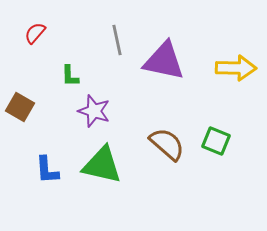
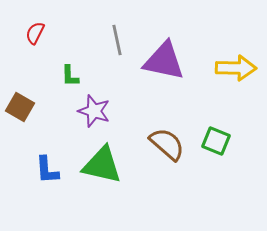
red semicircle: rotated 15 degrees counterclockwise
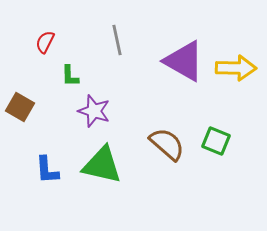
red semicircle: moved 10 px right, 9 px down
purple triangle: moved 20 px right; rotated 18 degrees clockwise
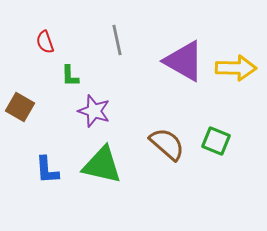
red semicircle: rotated 45 degrees counterclockwise
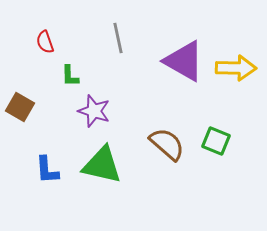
gray line: moved 1 px right, 2 px up
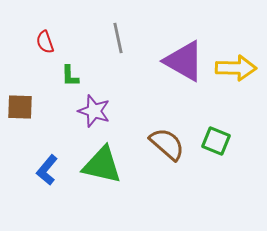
brown square: rotated 28 degrees counterclockwise
blue L-shape: rotated 44 degrees clockwise
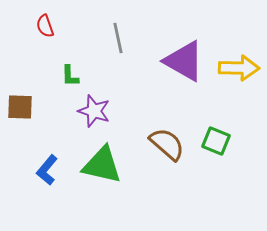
red semicircle: moved 16 px up
yellow arrow: moved 3 px right
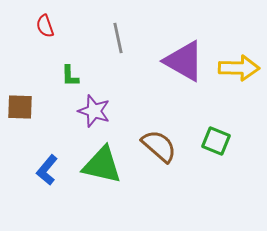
brown semicircle: moved 8 px left, 2 px down
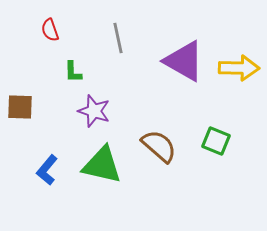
red semicircle: moved 5 px right, 4 px down
green L-shape: moved 3 px right, 4 px up
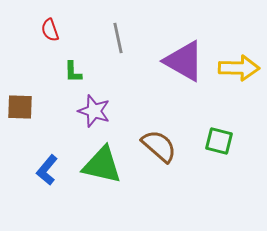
green square: moved 3 px right; rotated 8 degrees counterclockwise
